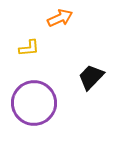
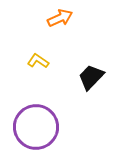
yellow L-shape: moved 9 px right, 13 px down; rotated 140 degrees counterclockwise
purple circle: moved 2 px right, 24 px down
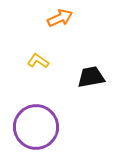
black trapezoid: rotated 36 degrees clockwise
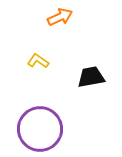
orange arrow: moved 1 px up
purple circle: moved 4 px right, 2 px down
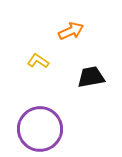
orange arrow: moved 11 px right, 14 px down
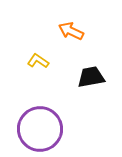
orange arrow: rotated 130 degrees counterclockwise
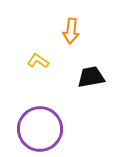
orange arrow: rotated 110 degrees counterclockwise
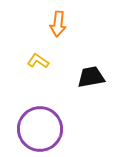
orange arrow: moved 13 px left, 7 px up
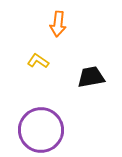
purple circle: moved 1 px right, 1 px down
